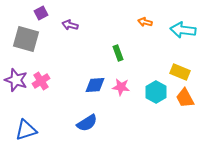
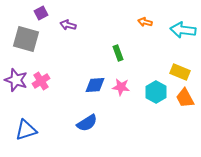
purple arrow: moved 2 px left
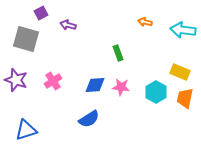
pink cross: moved 12 px right
orange trapezoid: rotated 40 degrees clockwise
blue semicircle: moved 2 px right, 4 px up
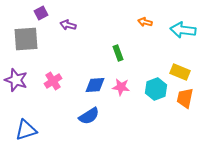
gray square: rotated 20 degrees counterclockwise
cyan hexagon: moved 3 px up; rotated 10 degrees clockwise
blue semicircle: moved 3 px up
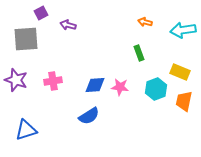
cyan arrow: rotated 15 degrees counterclockwise
green rectangle: moved 21 px right
pink cross: rotated 24 degrees clockwise
pink star: moved 1 px left
orange trapezoid: moved 1 px left, 3 px down
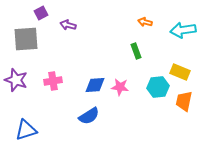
green rectangle: moved 3 px left, 2 px up
cyan hexagon: moved 2 px right, 2 px up; rotated 15 degrees clockwise
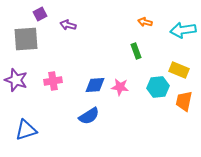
purple square: moved 1 px left, 1 px down
yellow rectangle: moved 1 px left, 2 px up
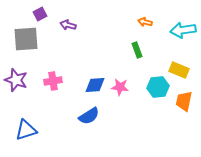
green rectangle: moved 1 px right, 1 px up
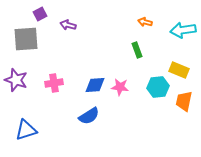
pink cross: moved 1 px right, 2 px down
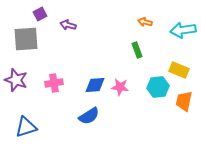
blue triangle: moved 3 px up
